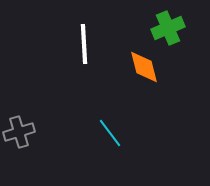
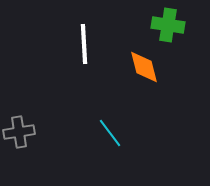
green cross: moved 3 px up; rotated 32 degrees clockwise
gray cross: rotated 8 degrees clockwise
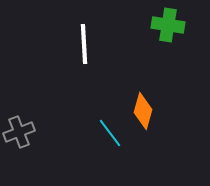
orange diamond: moved 1 px left, 44 px down; rotated 30 degrees clockwise
gray cross: rotated 12 degrees counterclockwise
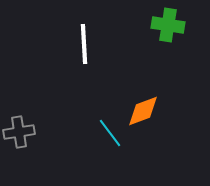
orange diamond: rotated 54 degrees clockwise
gray cross: rotated 12 degrees clockwise
